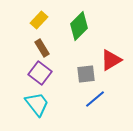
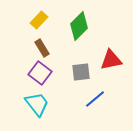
red triangle: rotated 20 degrees clockwise
gray square: moved 5 px left, 2 px up
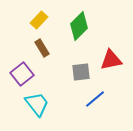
purple square: moved 18 px left, 1 px down; rotated 15 degrees clockwise
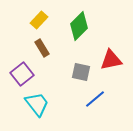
gray square: rotated 18 degrees clockwise
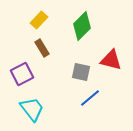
green diamond: moved 3 px right
red triangle: rotated 25 degrees clockwise
purple square: rotated 10 degrees clockwise
blue line: moved 5 px left, 1 px up
cyan trapezoid: moved 5 px left, 5 px down
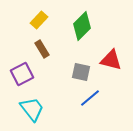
brown rectangle: moved 1 px down
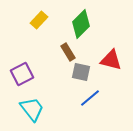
green diamond: moved 1 px left, 2 px up
brown rectangle: moved 26 px right, 3 px down
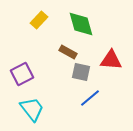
green diamond: rotated 60 degrees counterclockwise
brown rectangle: rotated 30 degrees counterclockwise
red triangle: rotated 10 degrees counterclockwise
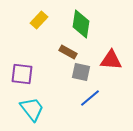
green diamond: rotated 24 degrees clockwise
purple square: rotated 35 degrees clockwise
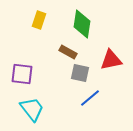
yellow rectangle: rotated 24 degrees counterclockwise
green diamond: moved 1 px right
red triangle: rotated 15 degrees counterclockwise
gray square: moved 1 px left, 1 px down
